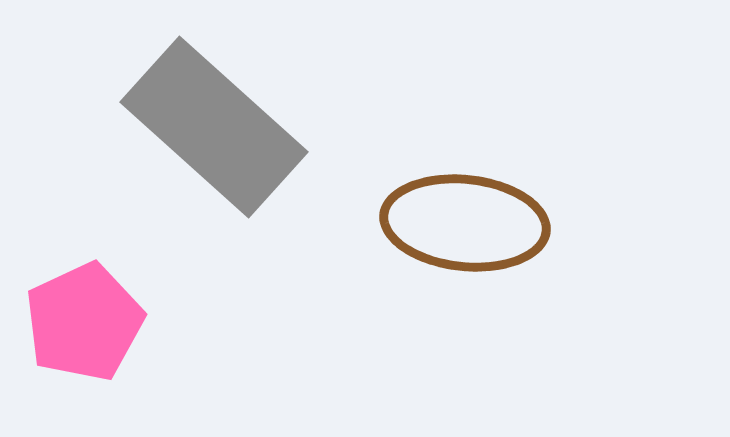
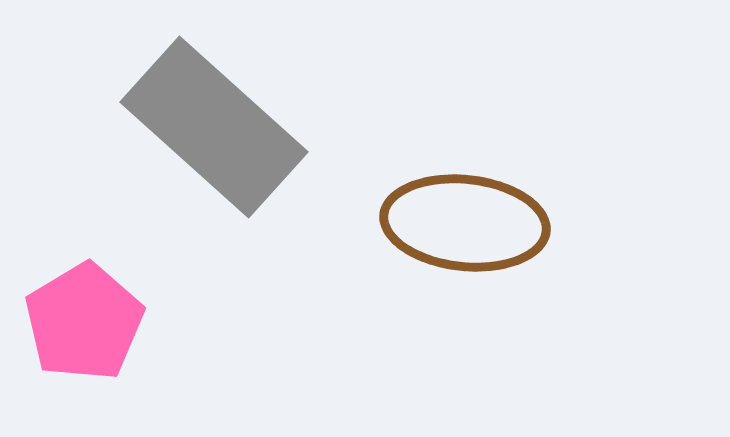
pink pentagon: rotated 6 degrees counterclockwise
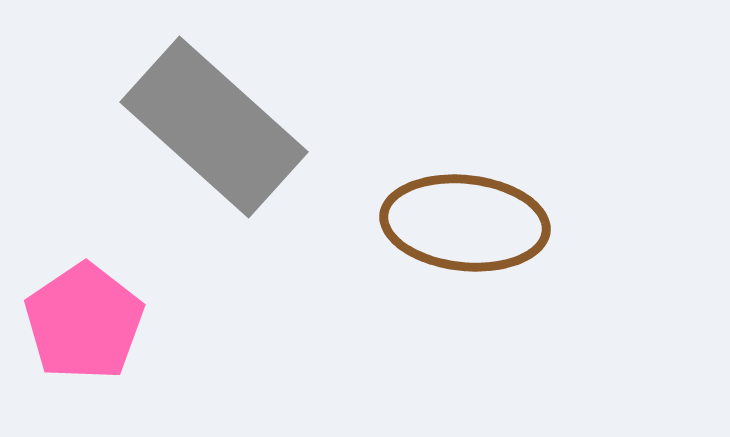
pink pentagon: rotated 3 degrees counterclockwise
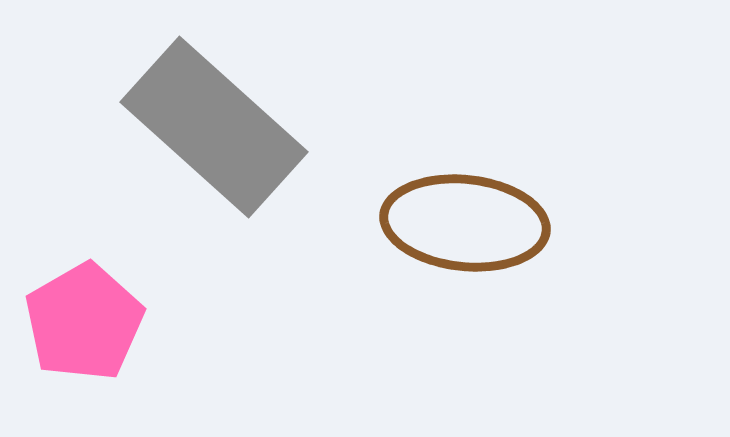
pink pentagon: rotated 4 degrees clockwise
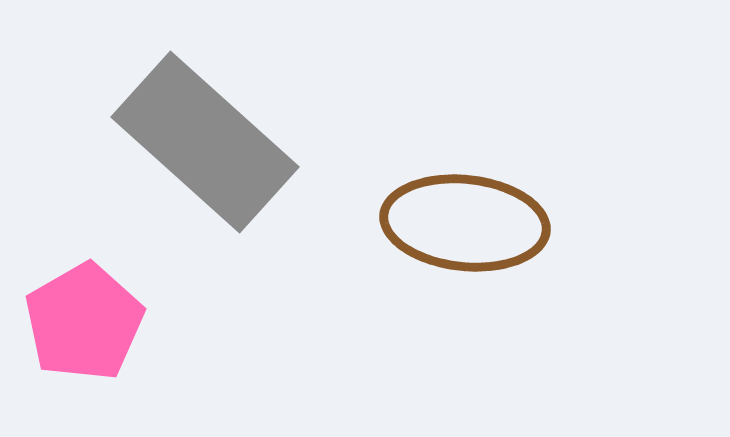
gray rectangle: moved 9 px left, 15 px down
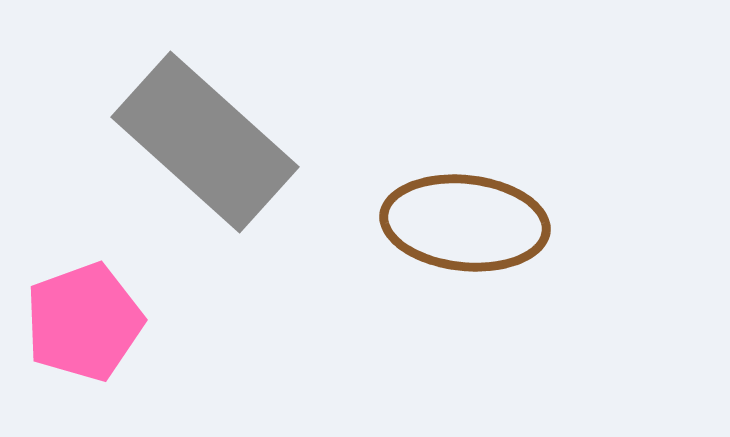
pink pentagon: rotated 10 degrees clockwise
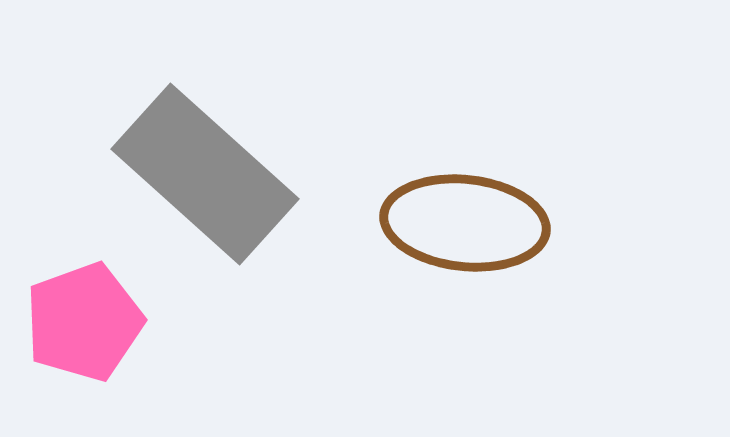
gray rectangle: moved 32 px down
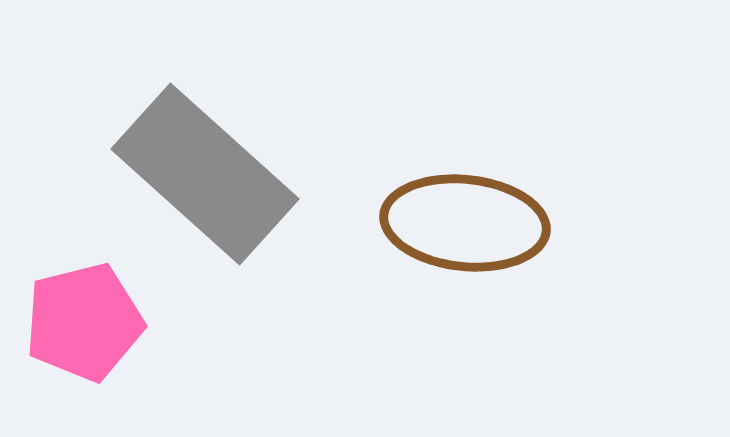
pink pentagon: rotated 6 degrees clockwise
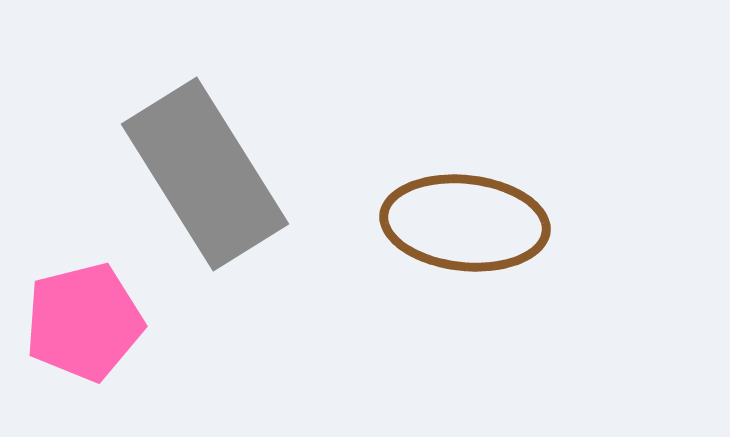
gray rectangle: rotated 16 degrees clockwise
